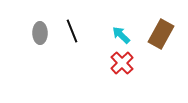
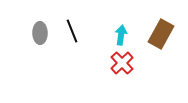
cyan arrow: rotated 54 degrees clockwise
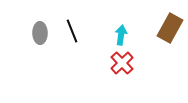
brown rectangle: moved 9 px right, 6 px up
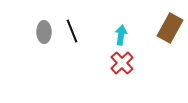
gray ellipse: moved 4 px right, 1 px up
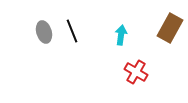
gray ellipse: rotated 15 degrees counterclockwise
red cross: moved 14 px right, 9 px down; rotated 15 degrees counterclockwise
